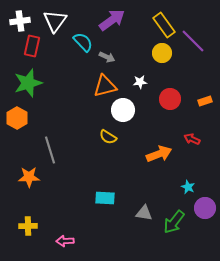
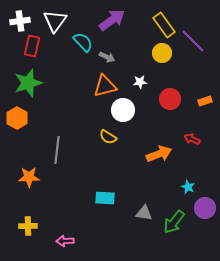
gray line: moved 7 px right; rotated 24 degrees clockwise
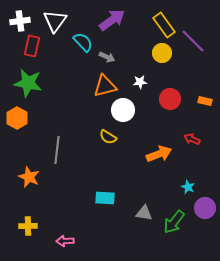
green star: rotated 28 degrees clockwise
orange rectangle: rotated 32 degrees clockwise
orange star: rotated 25 degrees clockwise
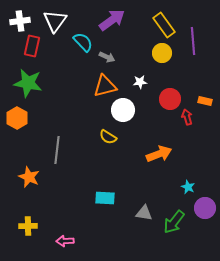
purple line: rotated 40 degrees clockwise
red arrow: moved 5 px left, 22 px up; rotated 49 degrees clockwise
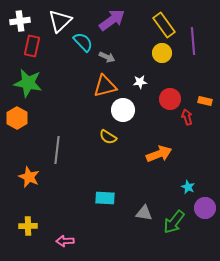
white triangle: moved 5 px right; rotated 10 degrees clockwise
